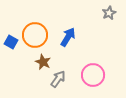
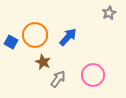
blue arrow: rotated 12 degrees clockwise
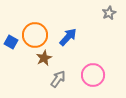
brown star: moved 1 px right, 4 px up; rotated 21 degrees clockwise
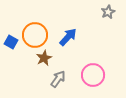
gray star: moved 1 px left, 1 px up
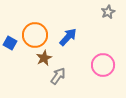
blue square: moved 1 px left, 1 px down
pink circle: moved 10 px right, 10 px up
gray arrow: moved 3 px up
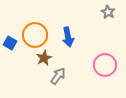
gray star: rotated 16 degrees counterclockwise
blue arrow: rotated 126 degrees clockwise
pink circle: moved 2 px right
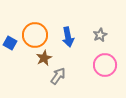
gray star: moved 8 px left, 23 px down; rotated 16 degrees clockwise
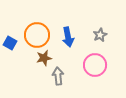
orange circle: moved 2 px right
brown star: rotated 14 degrees clockwise
pink circle: moved 10 px left
gray arrow: rotated 42 degrees counterclockwise
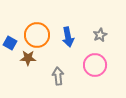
brown star: moved 16 px left; rotated 14 degrees clockwise
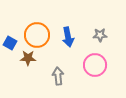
gray star: rotated 24 degrees clockwise
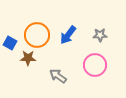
blue arrow: moved 2 px up; rotated 48 degrees clockwise
gray arrow: rotated 48 degrees counterclockwise
